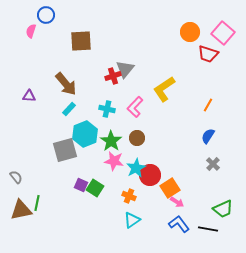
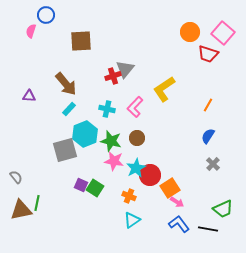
green star: rotated 20 degrees counterclockwise
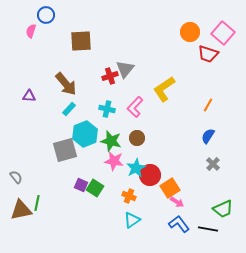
red cross: moved 3 px left
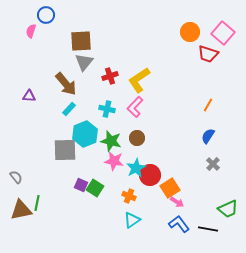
gray triangle: moved 41 px left, 7 px up
yellow L-shape: moved 25 px left, 9 px up
gray square: rotated 15 degrees clockwise
green trapezoid: moved 5 px right
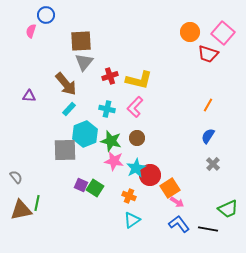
yellow L-shape: rotated 132 degrees counterclockwise
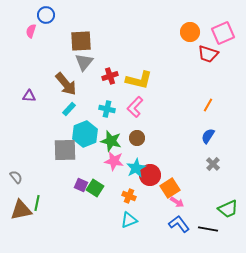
pink square: rotated 25 degrees clockwise
cyan triangle: moved 3 px left; rotated 12 degrees clockwise
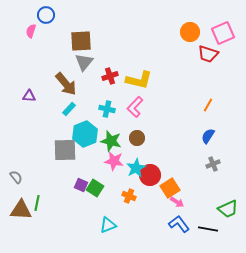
gray cross: rotated 24 degrees clockwise
brown triangle: rotated 15 degrees clockwise
cyan triangle: moved 21 px left, 5 px down
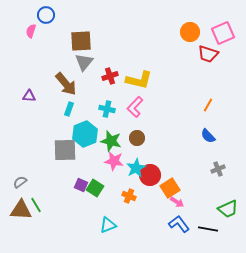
cyan rectangle: rotated 24 degrees counterclockwise
blue semicircle: rotated 77 degrees counterclockwise
gray cross: moved 5 px right, 5 px down
gray semicircle: moved 4 px right, 5 px down; rotated 88 degrees counterclockwise
green line: moved 1 px left, 2 px down; rotated 42 degrees counterclockwise
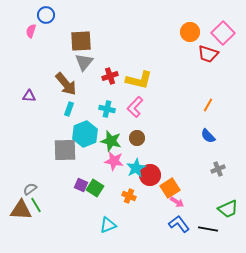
pink square: rotated 20 degrees counterclockwise
gray semicircle: moved 10 px right, 7 px down
